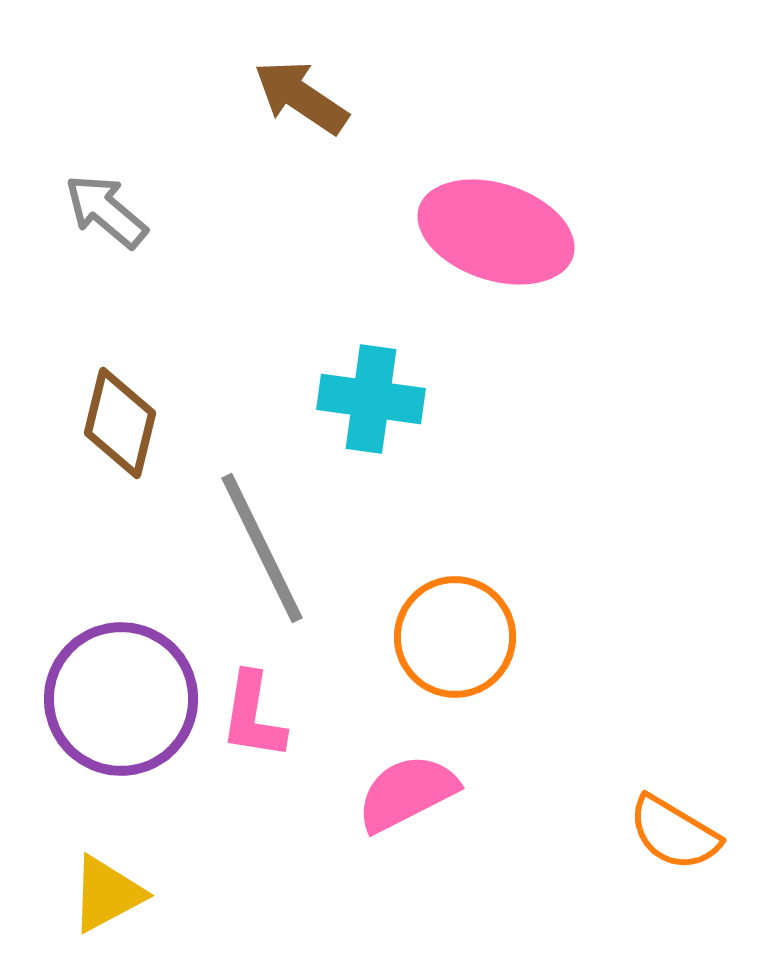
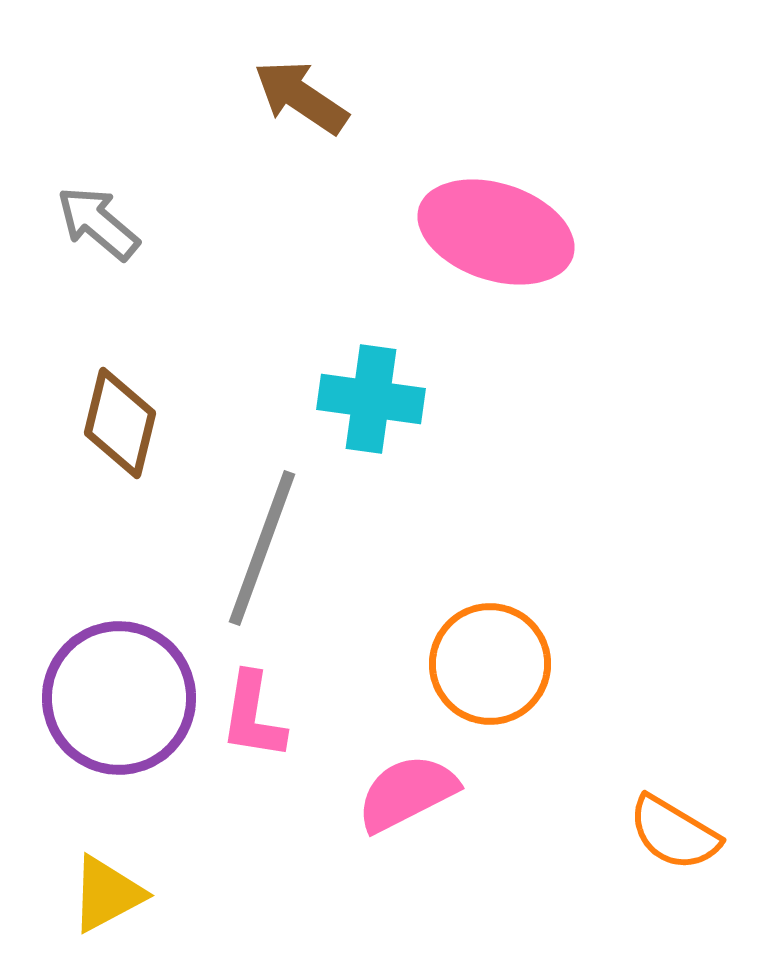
gray arrow: moved 8 px left, 12 px down
gray line: rotated 46 degrees clockwise
orange circle: moved 35 px right, 27 px down
purple circle: moved 2 px left, 1 px up
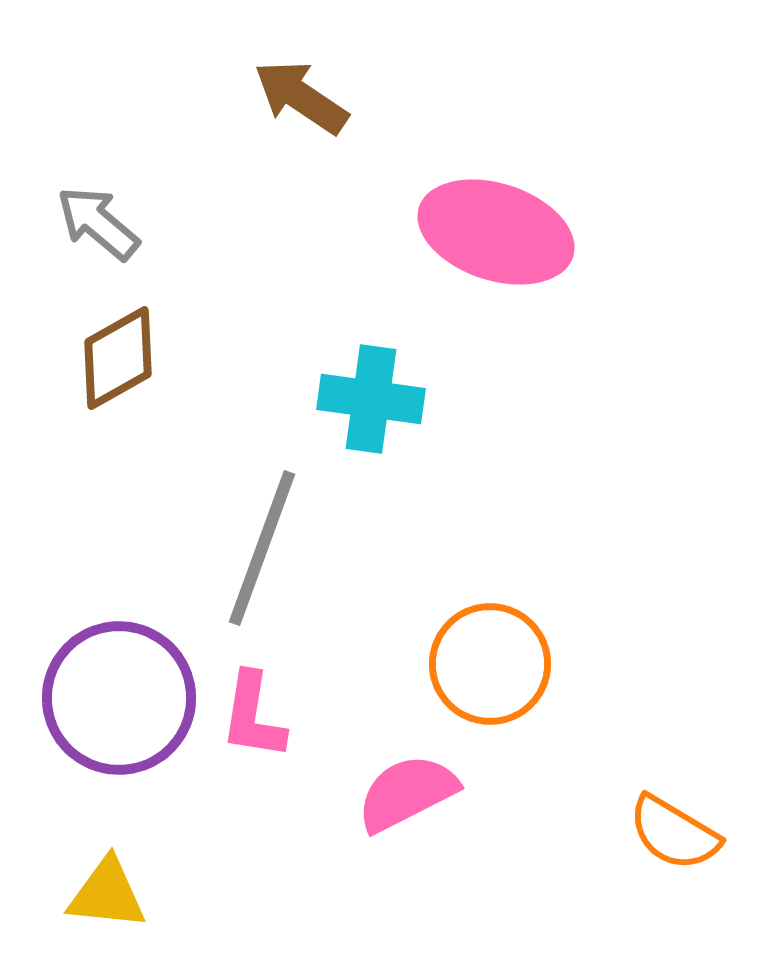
brown diamond: moved 2 px left, 65 px up; rotated 47 degrees clockwise
yellow triangle: rotated 34 degrees clockwise
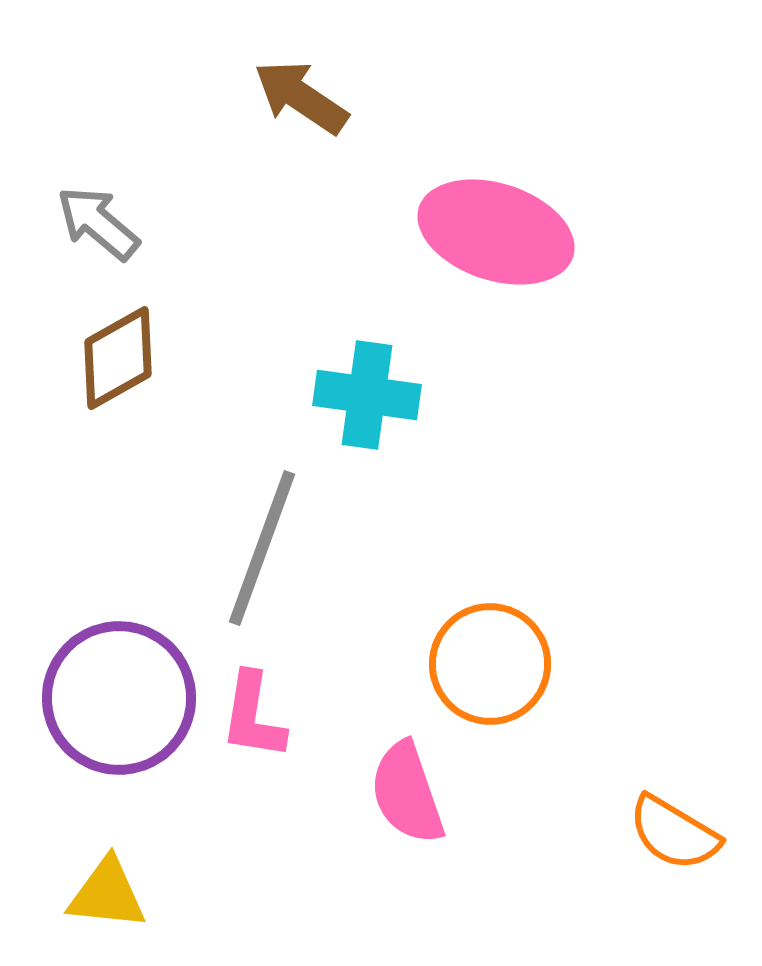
cyan cross: moved 4 px left, 4 px up
pink semicircle: rotated 82 degrees counterclockwise
